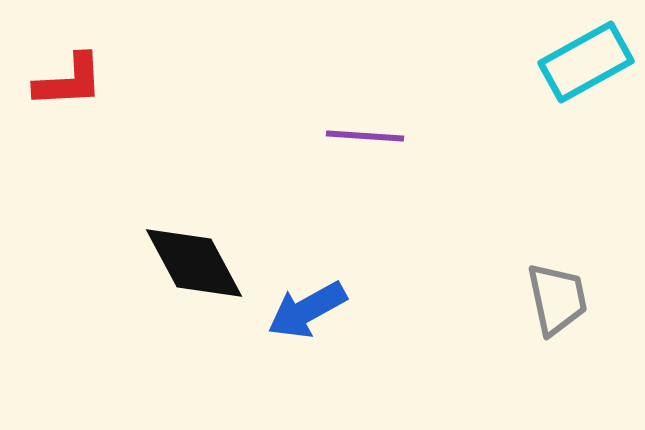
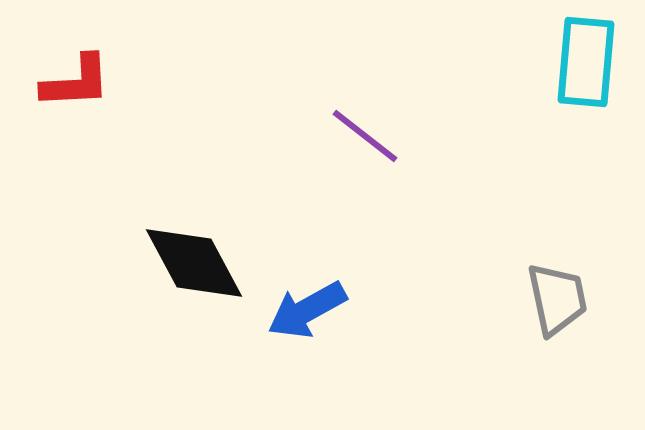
cyan rectangle: rotated 56 degrees counterclockwise
red L-shape: moved 7 px right, 1 px down
purple line: rotated 34 degrees clockwise
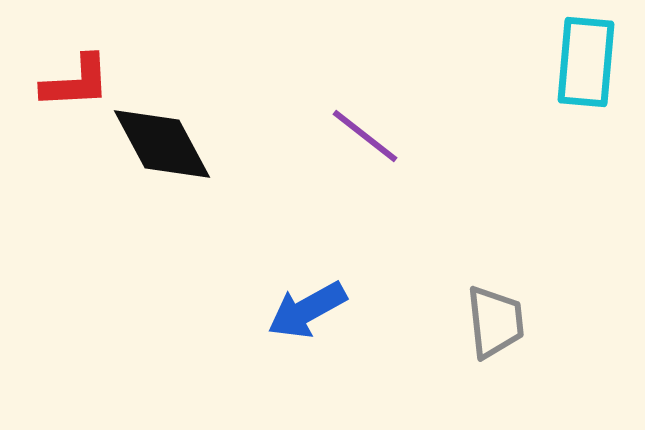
black diamond: moved 32 px left, 119 px up
gray trapezoid: moved 62 px left, 23 px down; rotated 6 degrees clockwise
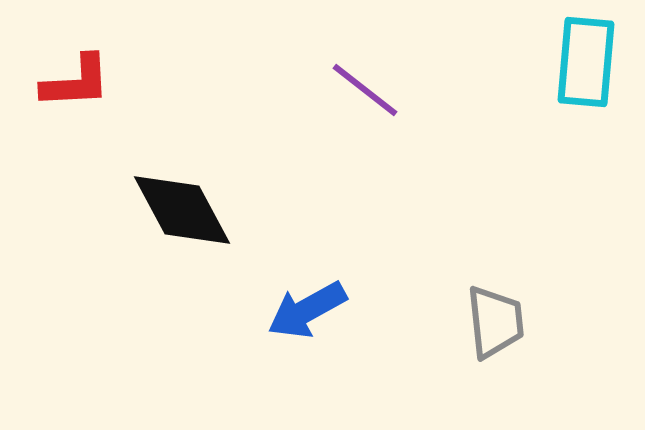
purple line: moved 46 px up
black diamond: moved 20 px right, 66 px down
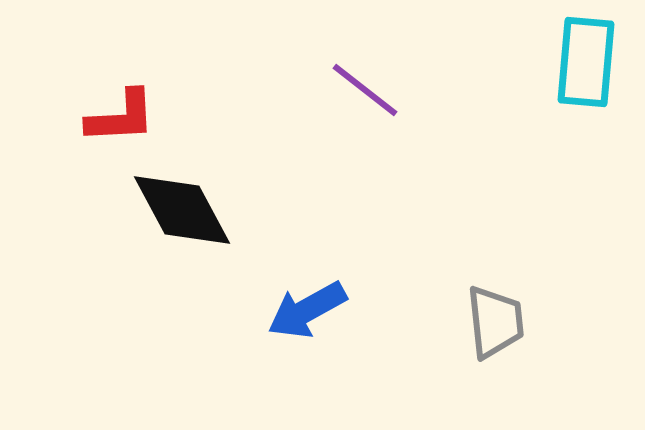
red L-shape: moved 45 px right, 35 px down
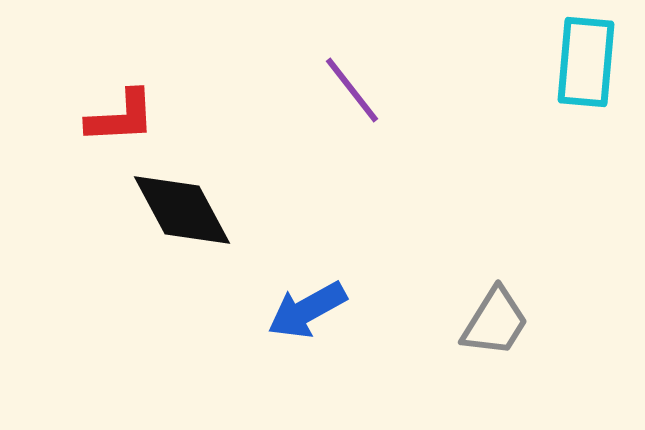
purple line: moved 13 px left; rotated 14 degrees clockwise
gray trapezoid: rotated 38 degrees clockwise
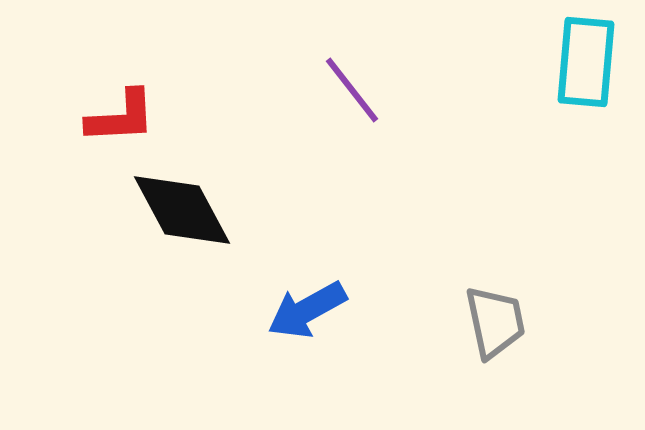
gray trapezoid: rotated 44 degrees counterclockwise
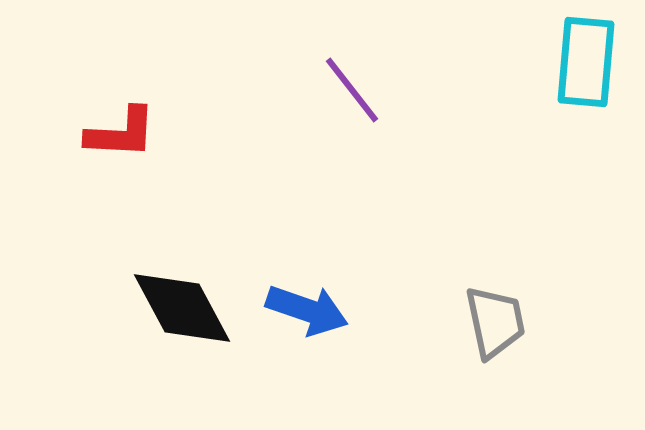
red L-shape: moved 16 px down; rotated 6 degrees clockwise
black diamond: moved 98 px down
blue arrow: rotated 132 degrees counterclockwise
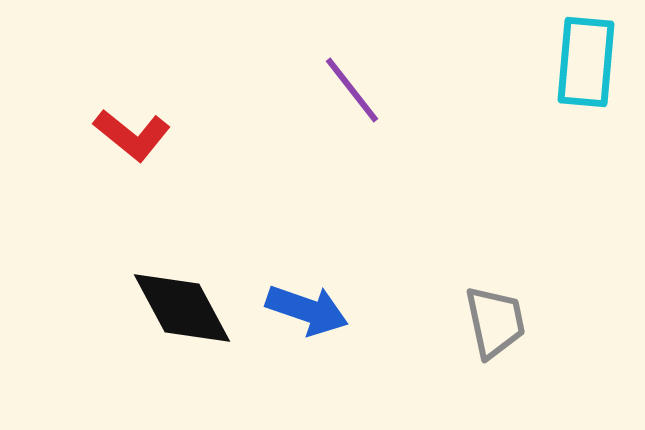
red L-shape: moved 11 px right, 2 px down; rotated 36 degrees clockwise
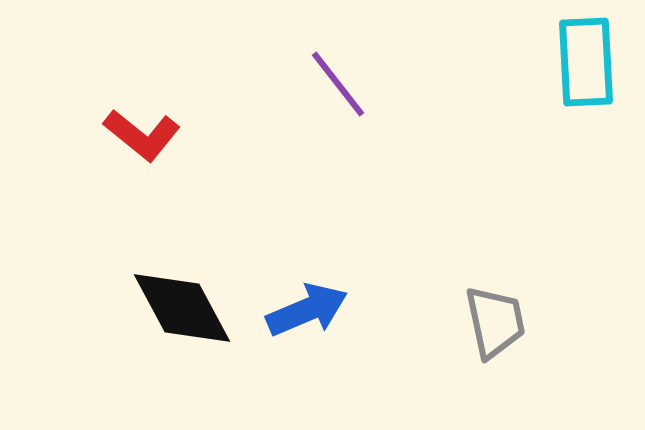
cyan rectangle: rotated 8 degrees counterclockwise
purple line: moved 14 px left, 6 px up
red L-shape: moved 10 px right
blue arrow: rotated 42 degrees counterclockwise
